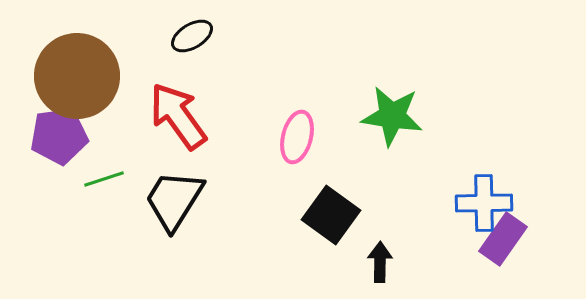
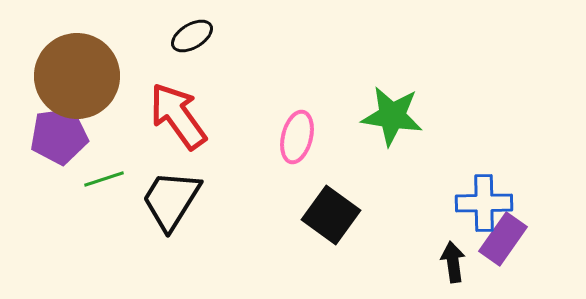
black trapezoid: moved 3 px left
black arrow: moved 73 px right; rotated 9 degrees counterclockwise
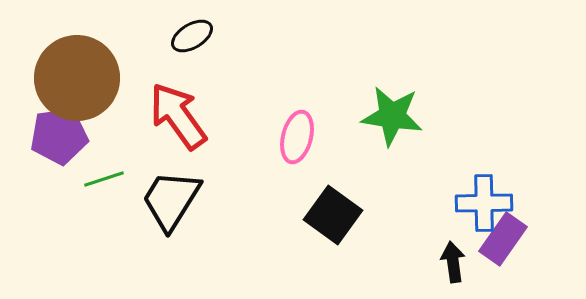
brown circle: moved 2 px down
black square: moved 2 px right
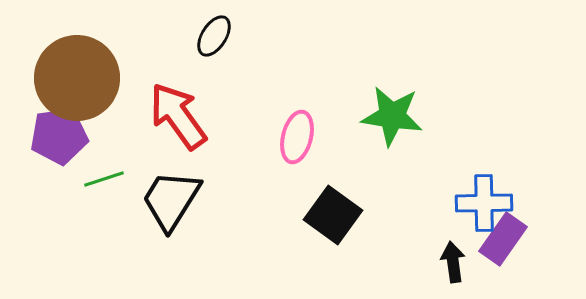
black ellipse: moved 22 px right; rotated 27 degrees counterclockwise
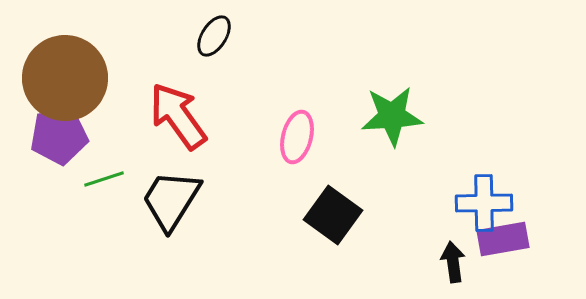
brown circle: moved 12 px left
green star: rotated 12 degrees counterclockwise
purple rectangle: rotated 45 degrees clockwise
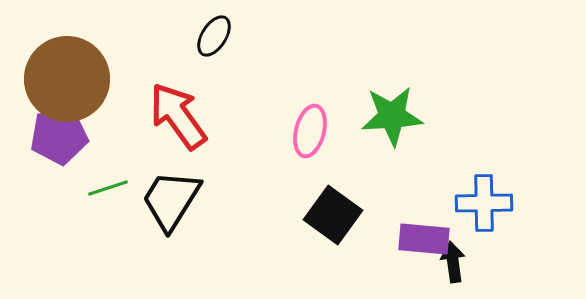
brown circle: moved 2 px right, 1 px down
pink ellipse: moved 13 px right, 6 px up
green line: moved 4 px right, 9 px down
purple rectangle: moved 79 px left; rotated 15 degrees clockwise
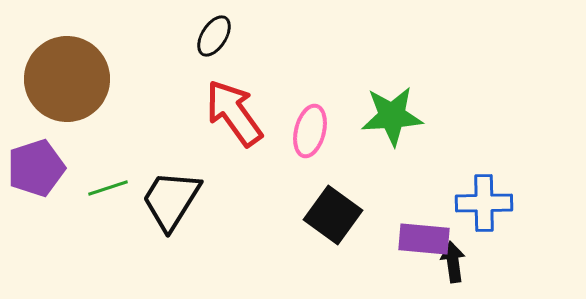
red arrow: moved 56 px right, 3 px up
purple pentagon: moved 23 px left, 32 px down; rotated 10 degrees counterclockwise
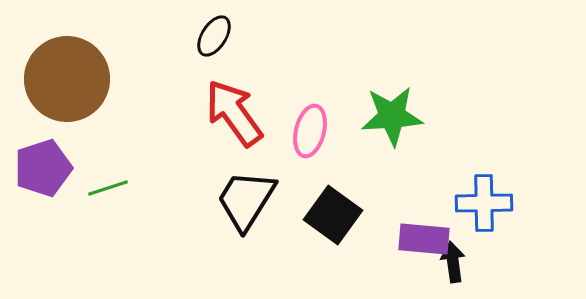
purple pentagon: moved 7 px right
black trapezoid: moved 75 px right
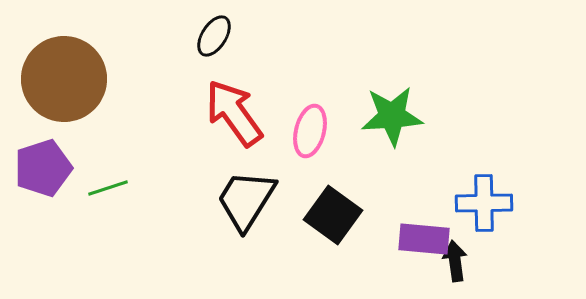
brown circle: moved 3 px left
black arrow: moved 2 px right, 1 px up
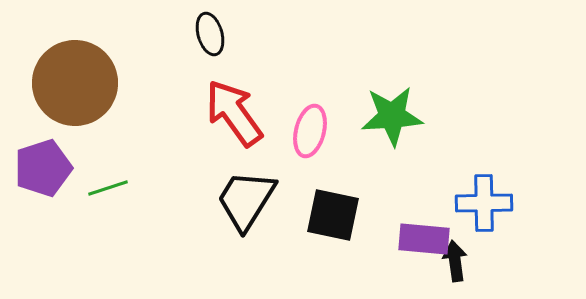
black ellipse: moved 4 px left, 2 px up; rotated 48 degrees counterclockwise
brown circle: moved 11 px right, 4 px down
black square: rotated 24 degrees counterclockwise
